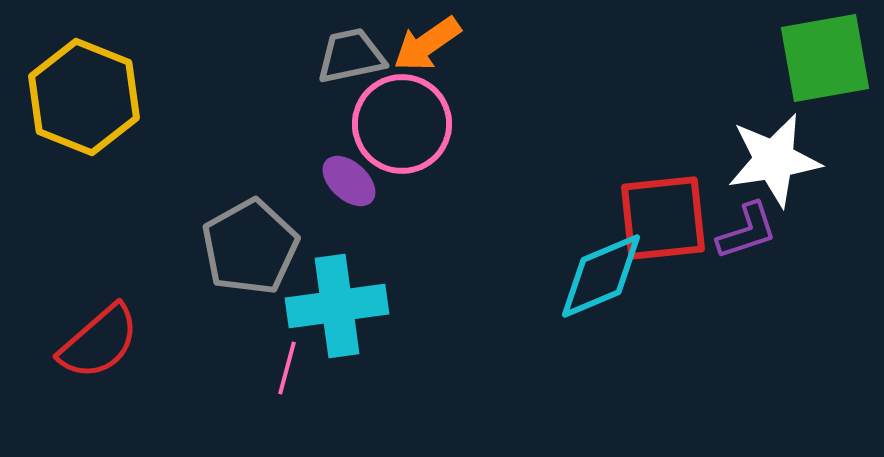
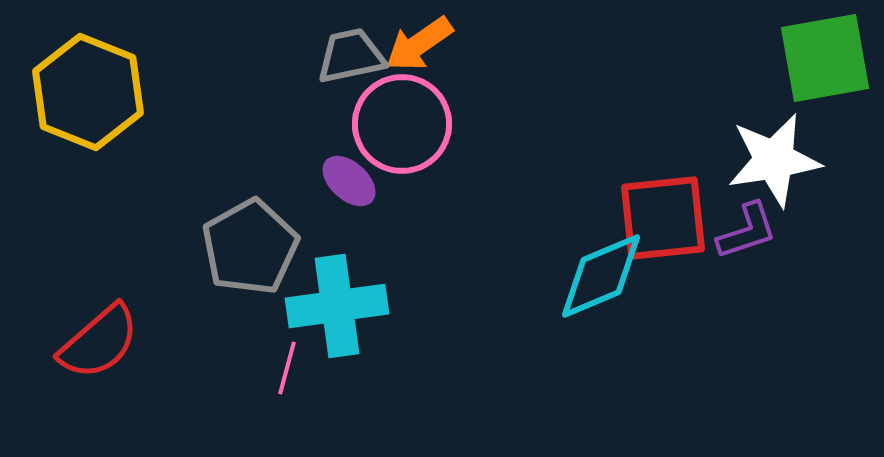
orange arrow: moved 8 px left
yellow hexagon: moved 4 px right, 5 px up
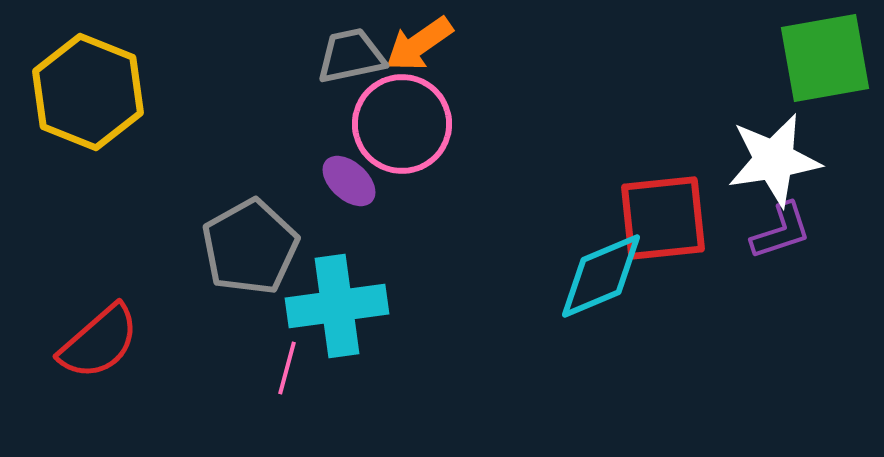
purple L-shape: moved 34 px right
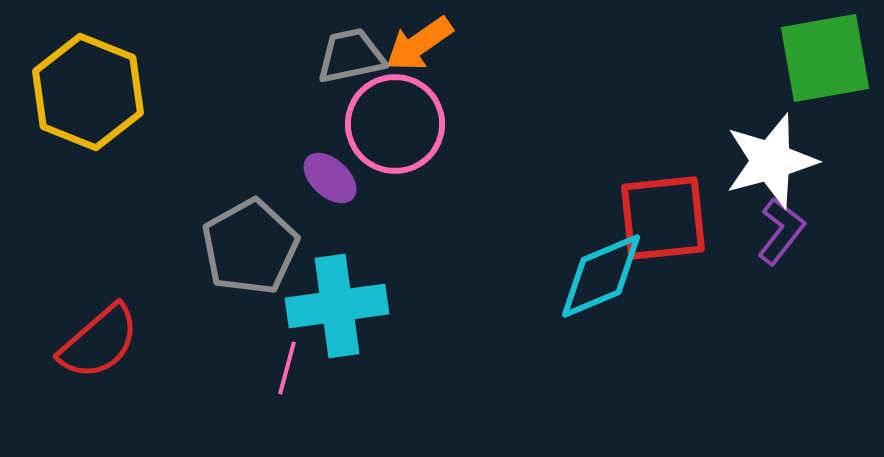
pink circle: moved 7 px left
white star: moved 3 px left, 1 px down; rotated 6 degrees counterclockwise
purple ellipse: moved 19 px left, 3 px up
purple L-shape: rotated 34 degrees counterclockwise
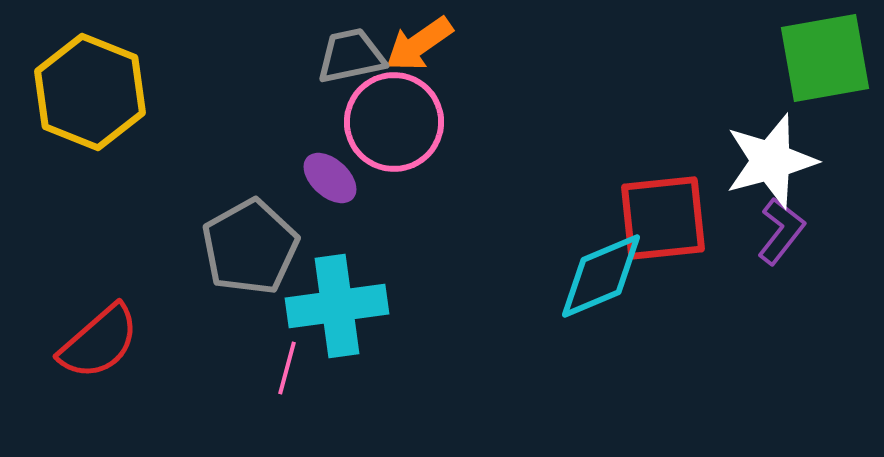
yellow hexagon: moved 2 px right
pink circle: moved 1 px left, 2 px up
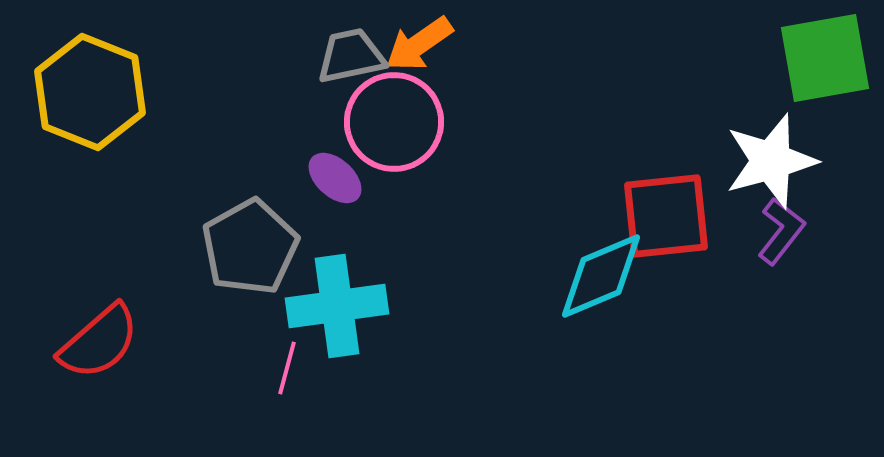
purple ellipse: moved 5 px right
red square: moved 3 px right, 2 px up
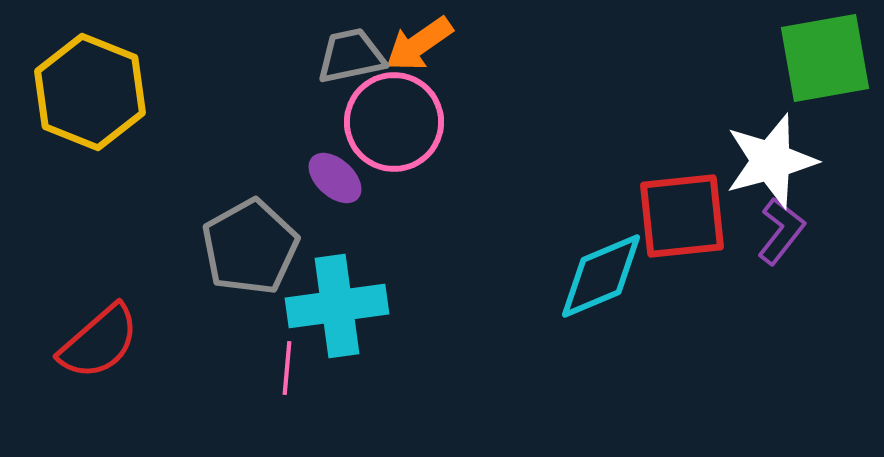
red square: moved 16 px right
pink line: rotated 10 degrees counterclockwise
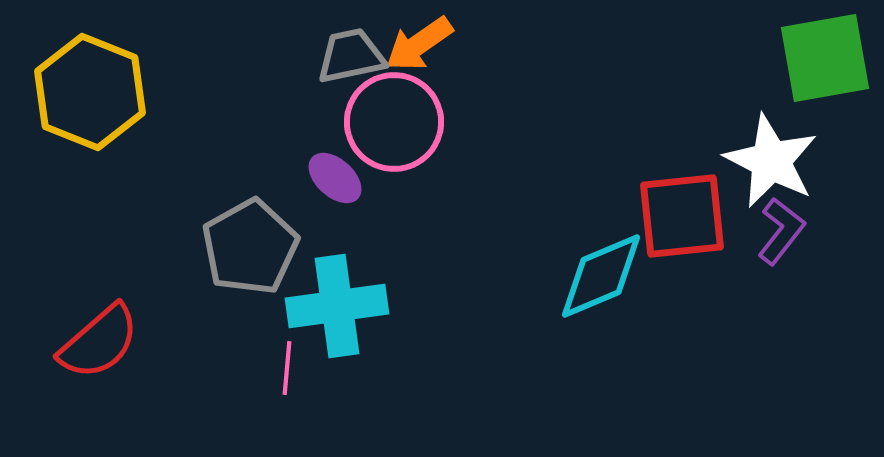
white star: rotated 30 degrees counterclockwise
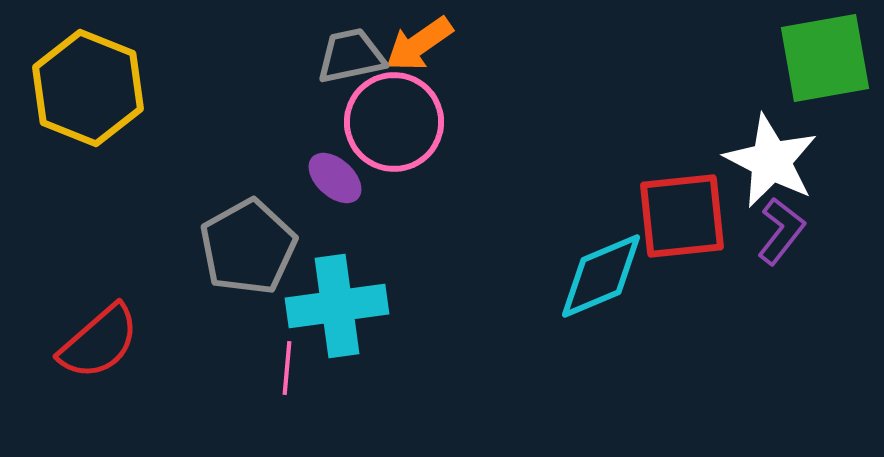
yellow hexagon: moved 2 px left, 4 px up
gray pentagon: moved 2 px left
